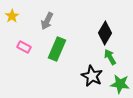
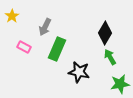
gray arrow: moved 2 px left, 6 px down
black star: moved 13 px left, 4 px up; rotated 15 degrees counterclockwise
green star: rotated 18 degrees counterclockwise
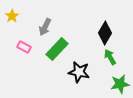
green rectangle: rotated 20 degrees clockwise
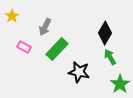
green star: rotated 24 degrees counterclockwise
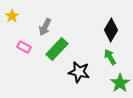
black diamond: moved 6 px right, 3 px up
green star: moved 1 px up
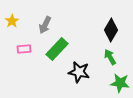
yellow star: moved 5 px down
gray arrow: moved 2 px up
pink rectangle: moved 2 px down; rotated 32 degrees counterclockwise
green star: rotated 30 degrees counterclockwise
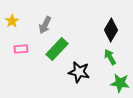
pink rectangle: moved 3 px left
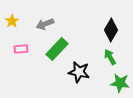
gray arrow: moved 1 px up; rotated 42 degrees clockwise
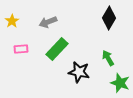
gray arrow: moved 3 px right, 2 px up
black diamond: moved 2 px left, 12 px up
green arrow: moved 2 px left, 1 px down
green star: rotated 12 degrees clockwise
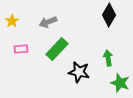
black diamond: moved 3 px up
green arrow: rotated 21 degrees clockwise
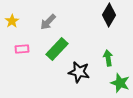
gray arrow: rotated 24 degrees counterclockwise
pink rectangle: moved 1 px right
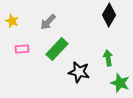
yellow star: rotated 16 degrees counterclockwise
